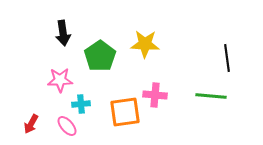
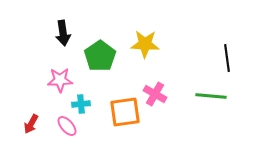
pink cross: moved 1 px up; rotated 25 degrees clockwise
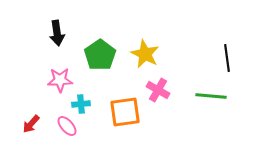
black arrow: moved 6 px left
yellow star: moved 10 px down; rotated 24 degrees clockwise
green pentagon: moved 1 px up
pink cross: moved 3 px right, 4 px up
red arrow: rotated 12 degrees clockwise
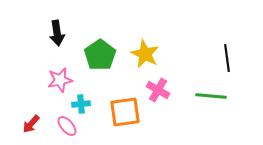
pink star: rotated 10 degrees counterclockwise
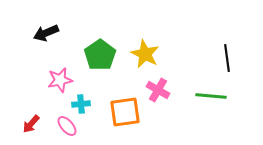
black arrow: moved 11 px left; rotated 75 degrees clockwise
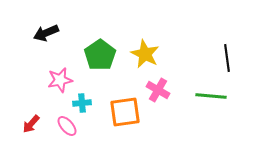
cyan cross: moved 1 px right, 1 px up
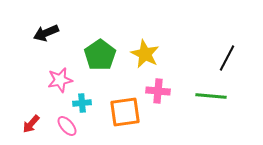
black line: rotated 36 degrees clockwise
pink cross: moved 1 px down; rotated 25 degrees counterclockwise
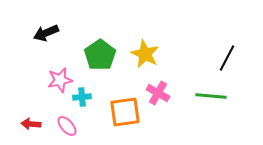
pink cross: moved 2 px down; rotated 25 degrees clockwise
cyan cross: moved 6 px up
red arrow: rotated 54 degrees clockwise
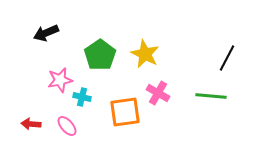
cyan cross: rotated 18 degrees clockwise
